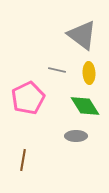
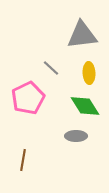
gray triangle: rotated 44 degrees counterclockwise
gray line: moved 6 px left, 2 px up; rotated 30 degrees clockwise
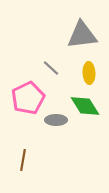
gray ellipse: moved 20 px left, 16 px up
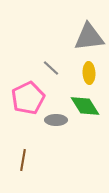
gray triangle: moved 7 px right, 2 px down
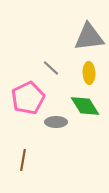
gray ellipse: moved 2 px down
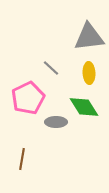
green diamond: moved 1 px left, 1 px down
brown line: moved 1 px left, 1 px up
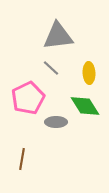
gray triangle: moved 31 px left, 1 px up
green diamond: moved 1 px right, 1 px up
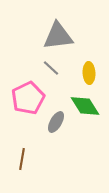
gray ellipse: rotated 60 degrees counterclockwise
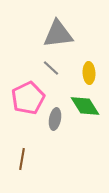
gray triangle: moved 2 px up
gray ellipse: moved 1 px left, 3 px up; rotated 20 degrees counterclockwise
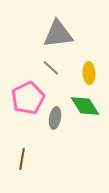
gray ellipse: moved 1 px up
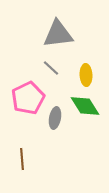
yellow ellipse: moved 3 px left, 2 px down
brown line: rotated 15 degrees counterclockwise
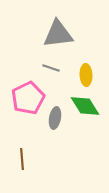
gray line: rotated 24 degrees counterclockwise
